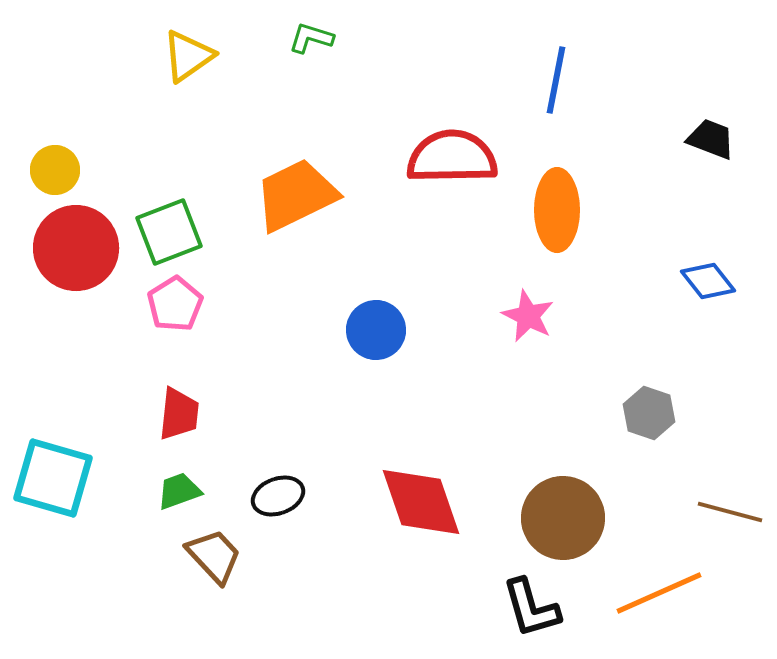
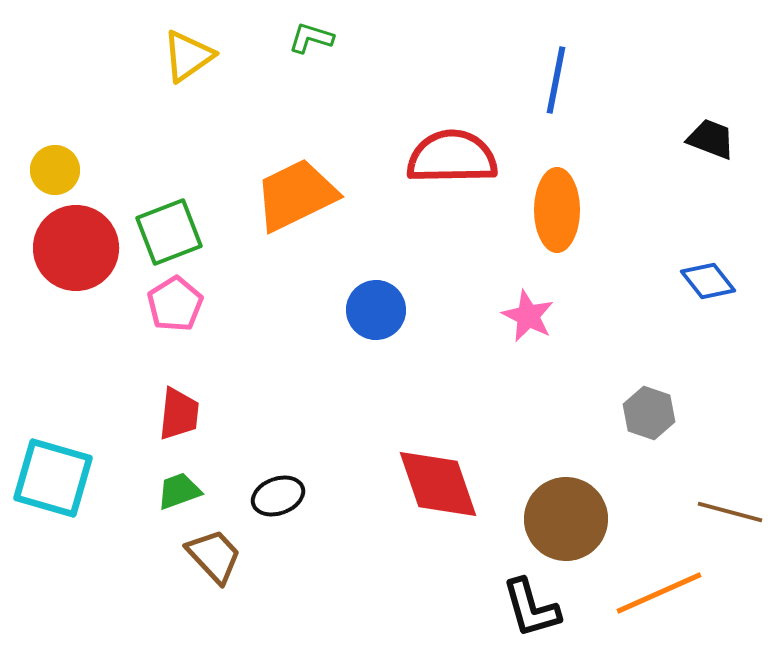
blue circle: moved 20 px up
red diamond: moved 17 px right, 18 px up
brown circle: moved 3 px right, 1 px down
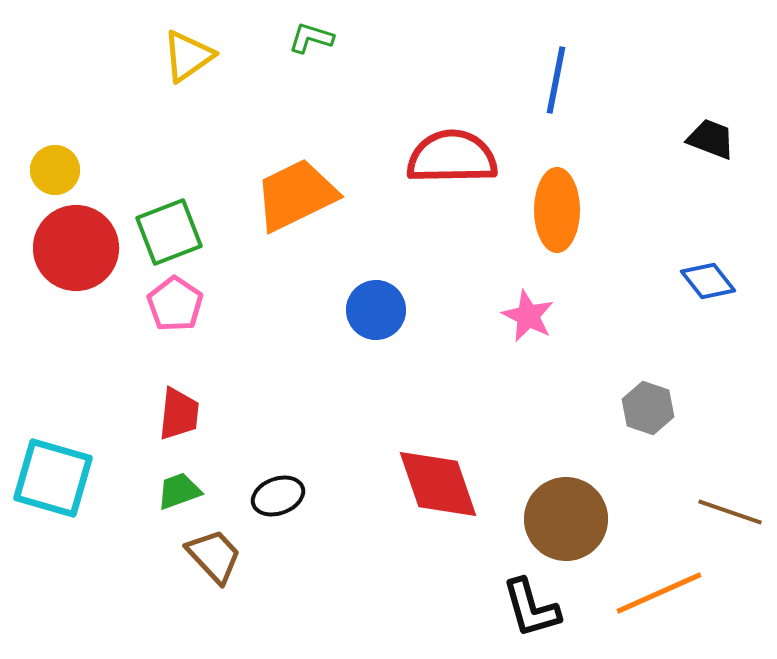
pink pentagon: rotated 6 degrees counterclockwise
gray hexagon: moved 1 px left, 5 px up
brown line: rotated 4 degrees clockwise
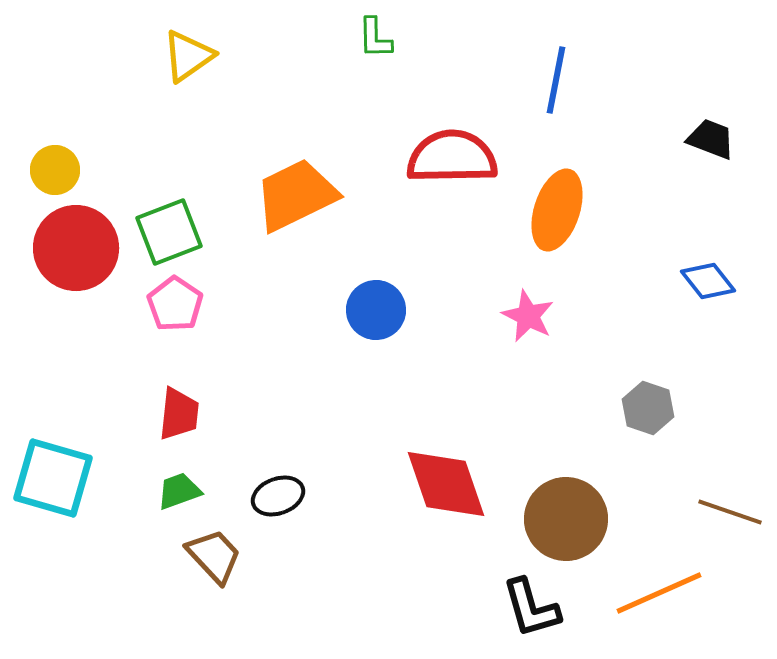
green L-shape: moved 64 px right; rotated 108 degrees counterclockwise
orange ellipse: rotated 18 degrees clockwise
red diamond: moved 8 px right
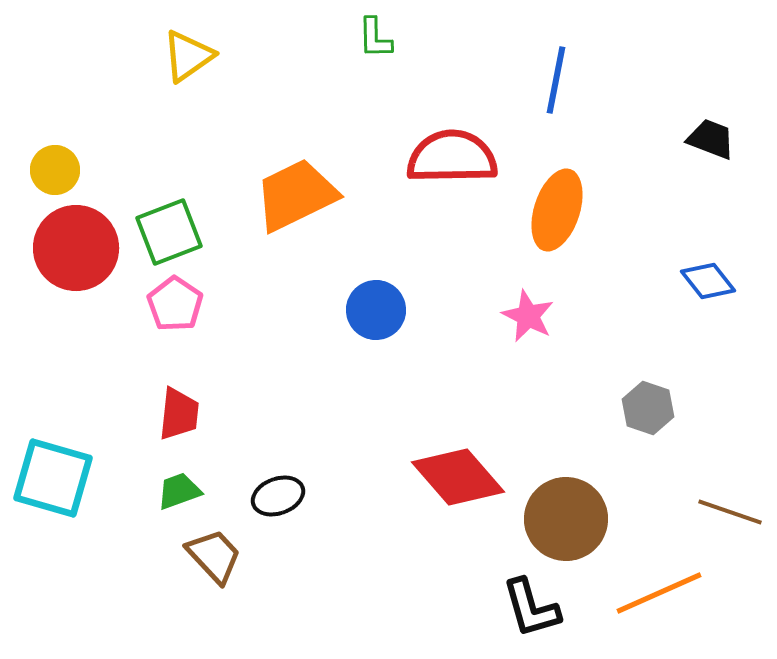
red diamond: moved 12 px right, 7 px up; rotated 22 degrees counterclockwise
